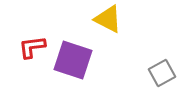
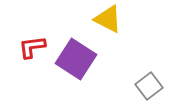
purple square: moved 3 px right, 1 px up; rotated 15 degrees clockwise
gray square: moved 13 px left, 13 px down; rotated 8 degrees counterclockwise
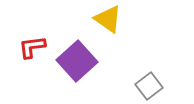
yellow triangle: rotated 8 degrees clockwise
purple square: moved 1 px right, 2 px down; rotated 15 degrees clockwise
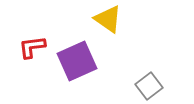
purple square: rotated 18 degrees clockwise
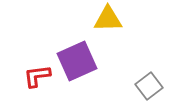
yellow triangle: rotated 36 degrees counterclockwise
red L-shape: moved 5 px right, 29 px down
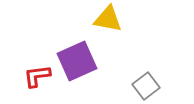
yellow triangle: rotated 12 degrees clockwise
gray square: moved 3 px left
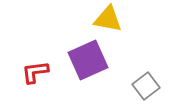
purple square: moved 11 px right, 1 px up
red L-shape: moved 2 px left, 4 px up
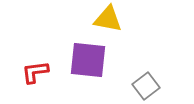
purple square: rotated 30 degrees clockwise
